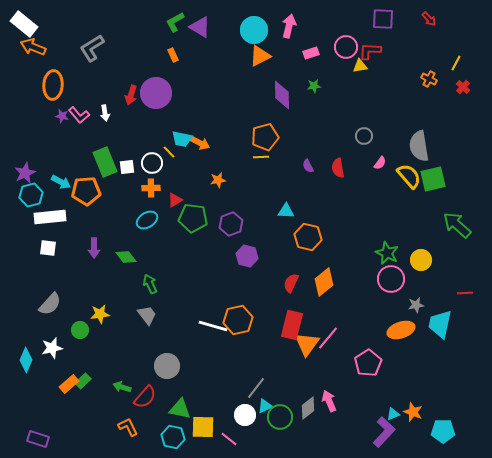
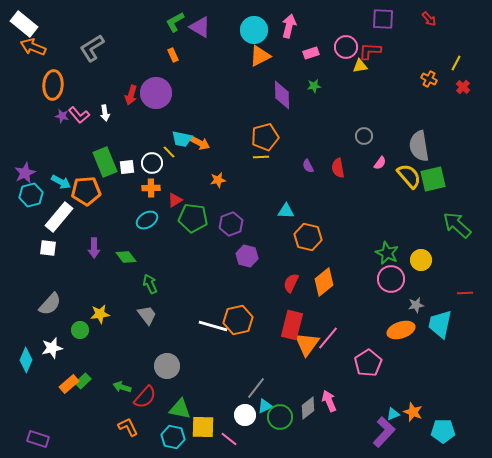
white rectangle at (50, 217): moved 9 px right; rotated 44 degrees counterclockwise
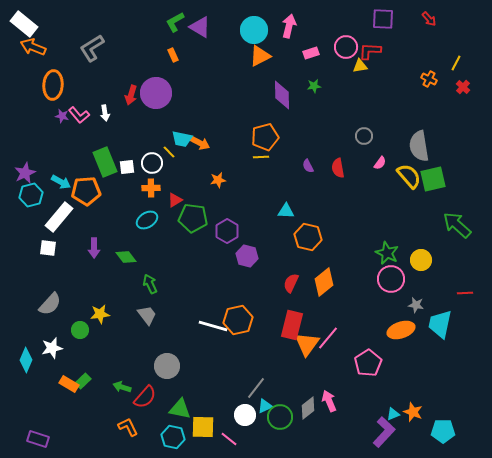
purple hexagon at (231, 224): moved 4 px left, 7 px down; rotated 10 degrees counterclockwise
gray star at (416, 305): rotated 21 degrees clockwise
orange rectangle at (69, 384): rotated 72 degrees clockwise
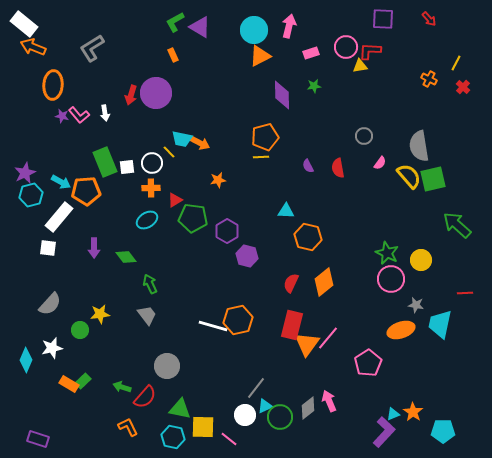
orange star at (413, 412): rotated 12 degrees clockwise
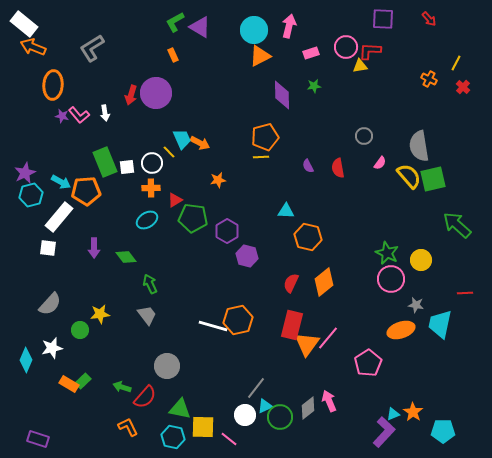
cyan trapezoid at (182, 139): rotated 125 degrees counterclockwise
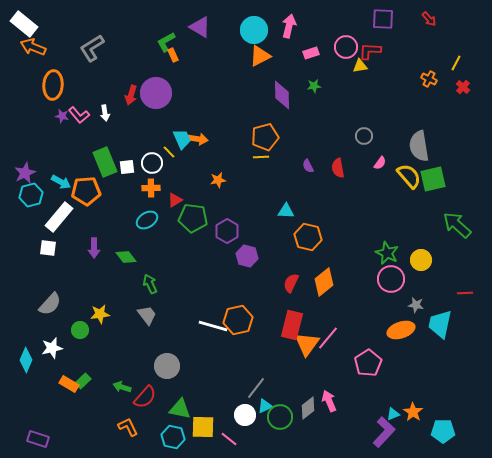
green L-shape at (175, 22): moved 9 px left, 20 px down
orange arrow at (200, 143): moved 2 px left, 4 px up; rotated 18 degrees counterclockwise
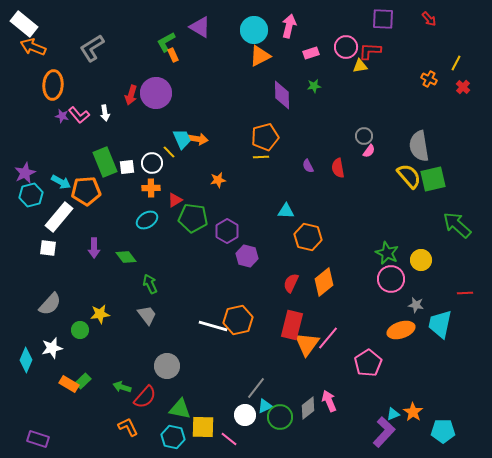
pink semicircle at (380, 163): moved 11 px left, 12 px up
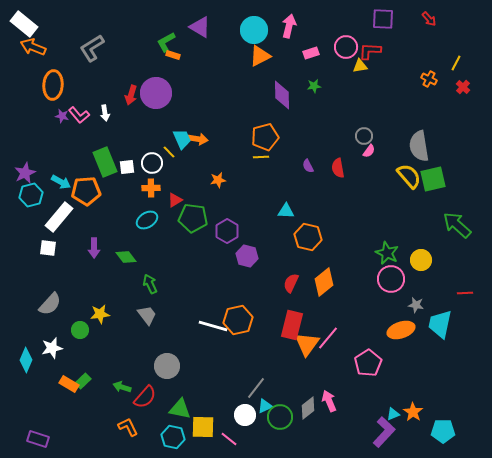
orange rectangle at (173, 55): rotated 48 degrees counterclockwise
